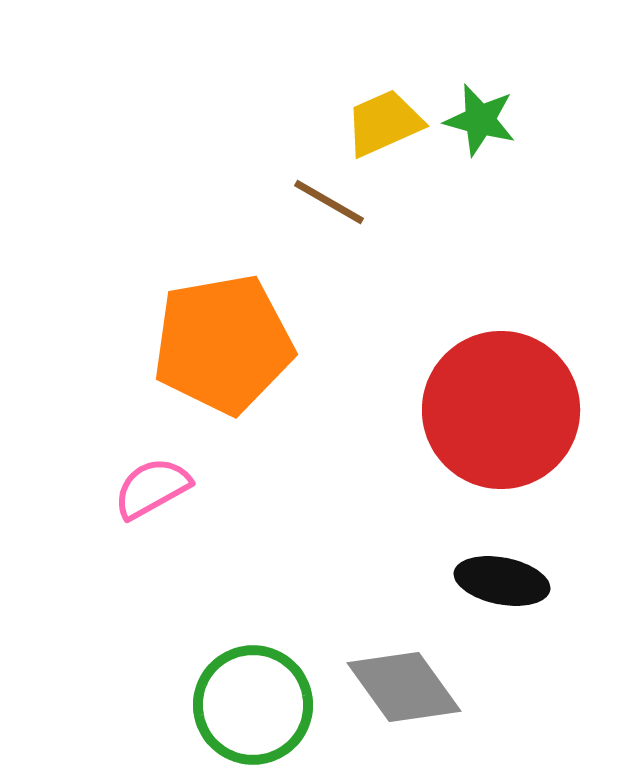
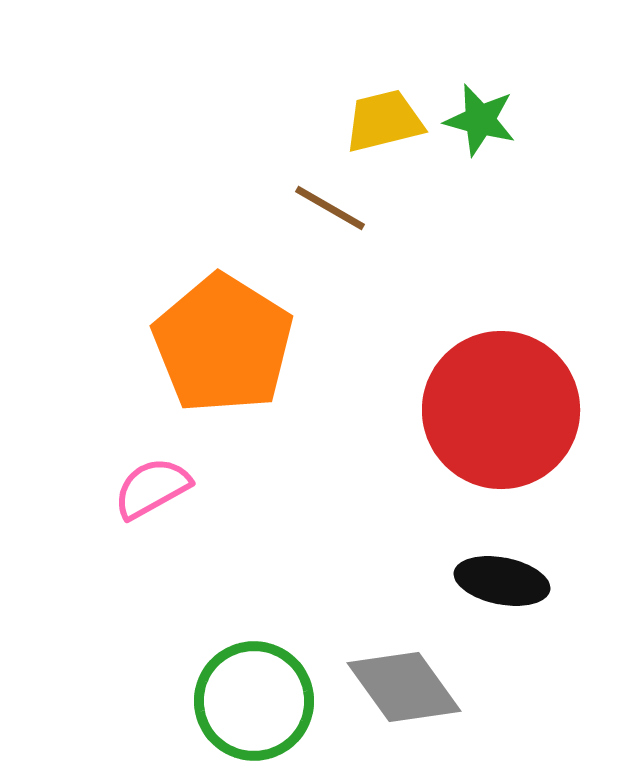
yellow trapezoid: moved 2 px up; rotated 10 degrees clockwise
brown line: moved 1 px right, 6 px down
orange pentagon: rotated 30 degrees counterclockwise
green circle: moved 1 px right, 4 px up
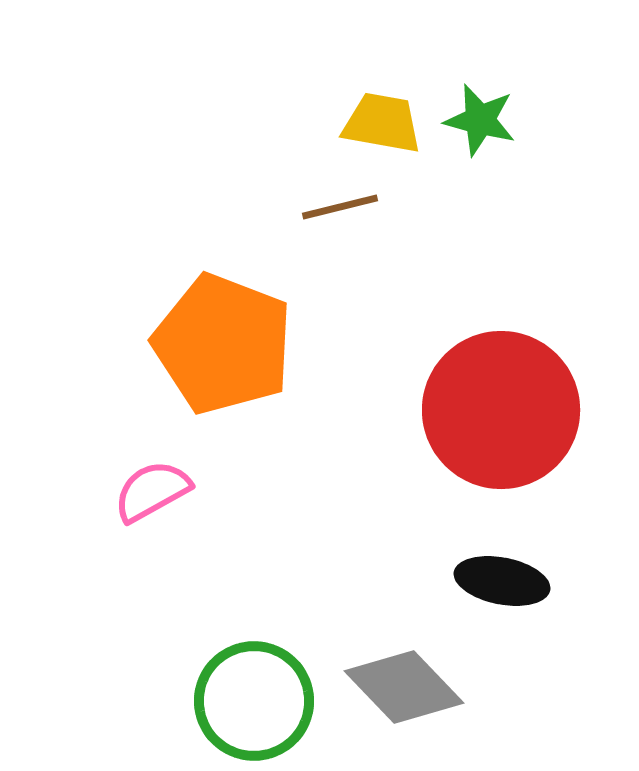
yellow trapezoid: moved 2 px left, 2 px down; rotated 24 degrees clockwise
brown line: moved 10 px right, 1 px up; rotated 44 degrees counterclockwise
orange pentagon: rotated 11 degrees counterclockwise
pink semicircle: moved 3 px down
gray diamond: rotated 8 degrees counterclockwise
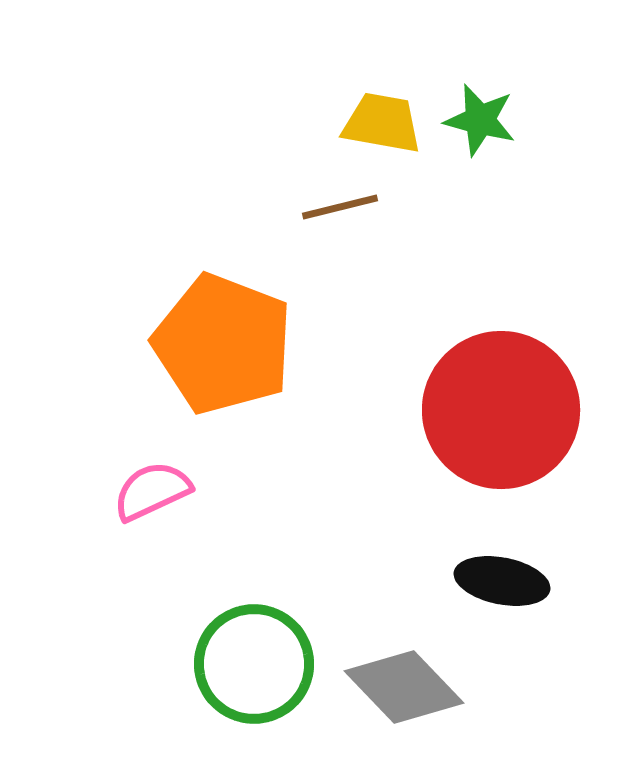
pink semicircle: rotated 4 degrees clockwise
green circle: moved 37 px up
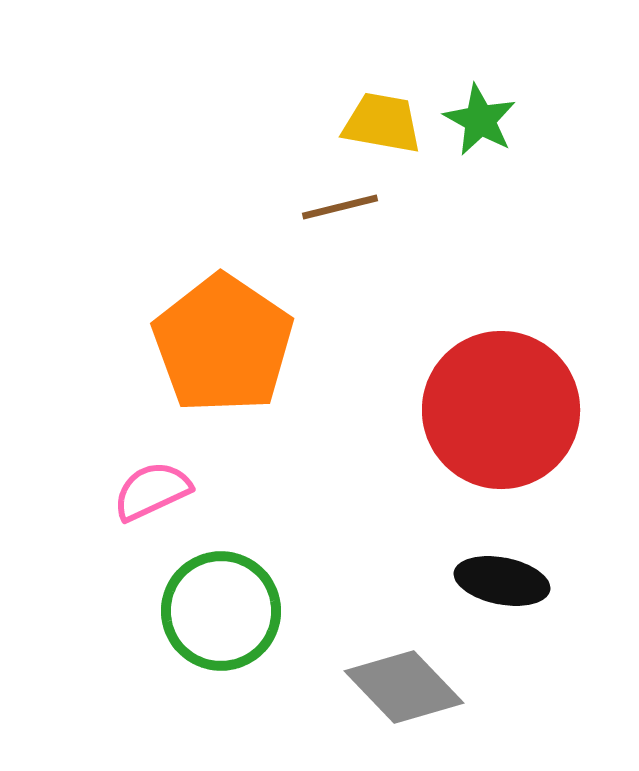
green star: rotated 14 degrees clockwise
orange pentagon: rotated 13 degrees clockwise
green circle: moved 33 px left, 53 px up
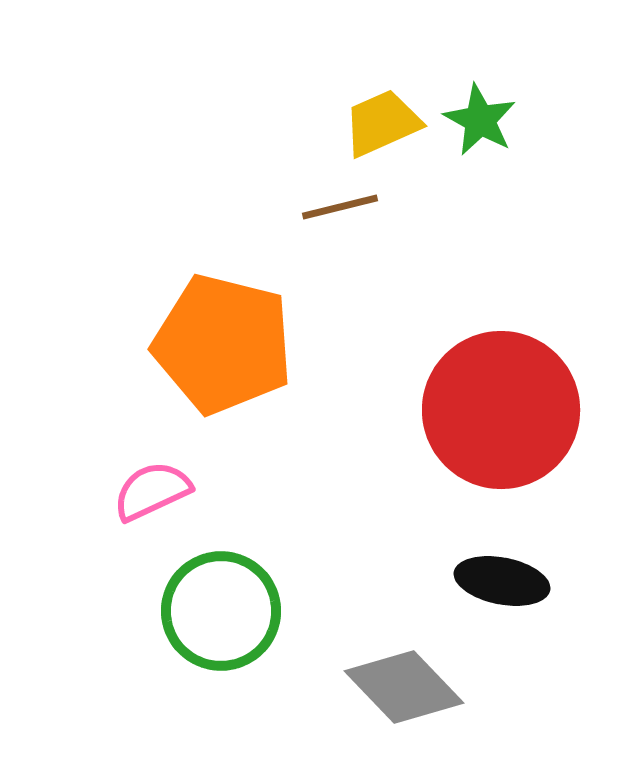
yellow trapezoid: rotated 34 degrees counterclockwise
orange pentagon: rotated 20 degrees counterclockwise
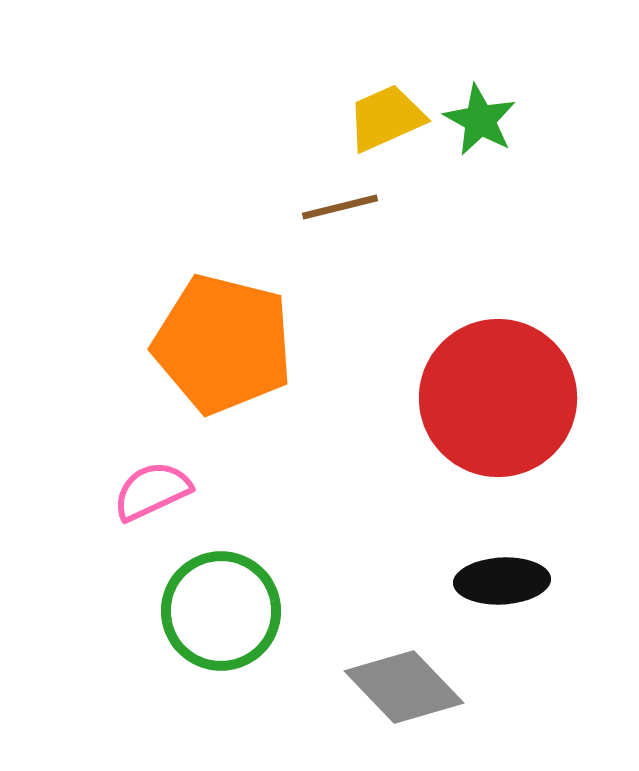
yellow trapezoid: moved 4 px right, 5 px up
red circle: moved 3 px left, 12 px up
black ellipse: rotated 14 degrees counterclockwise
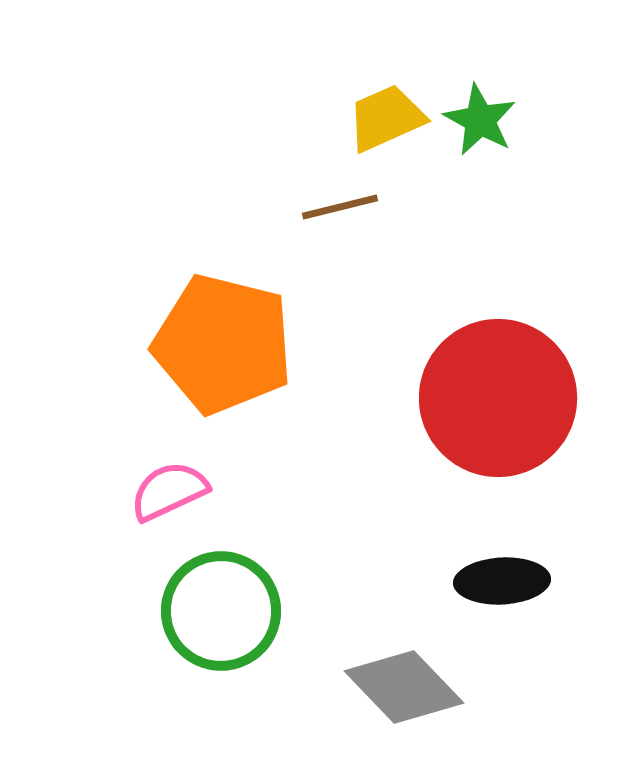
pink semicircle: moved 17 px right
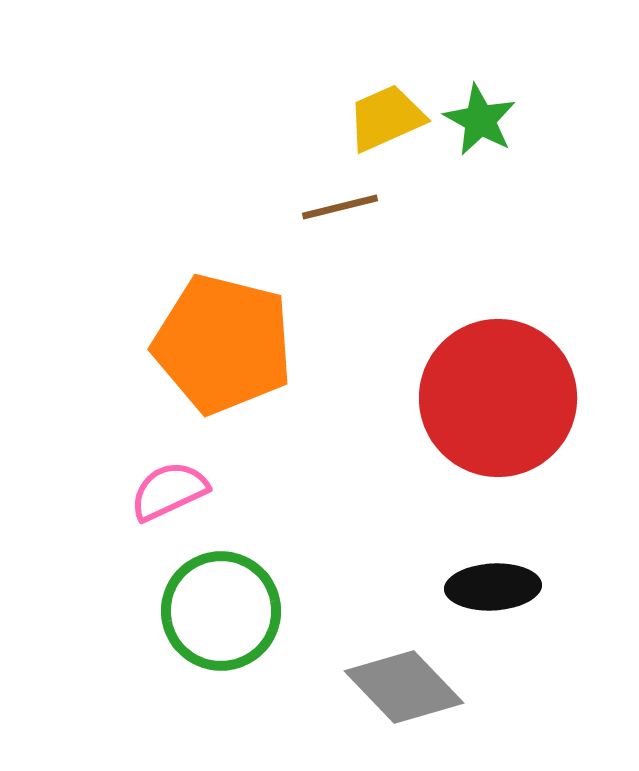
black ellipse: moved 9 px left, 6 px down
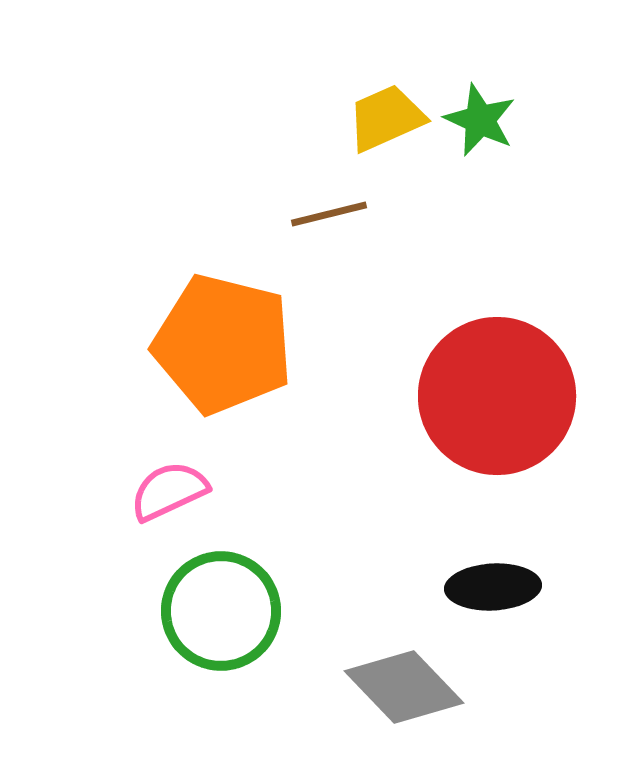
green star: rotated 4 degrees counterclockwise
brown line: moved 11 px left, 7 px down
red circle: moved 1 px left, 2 px up
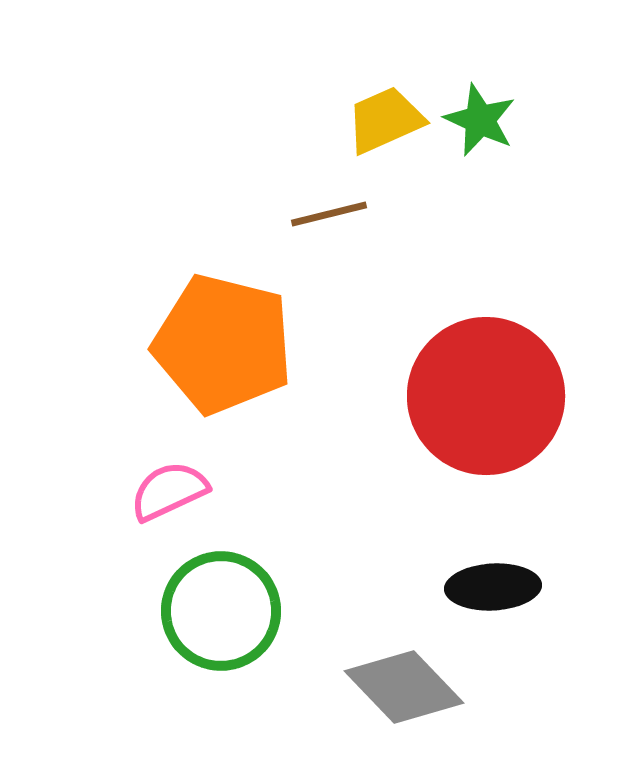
yellow trapezoid: moved 1 px left, 2 px down
red circle: moved 11 px left
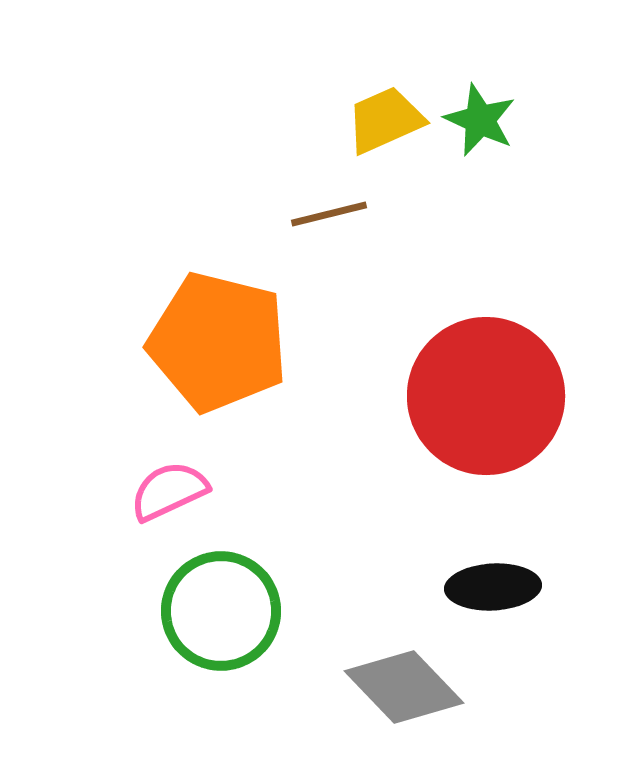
orange pentagon: moved 5 px left, 2 px up
